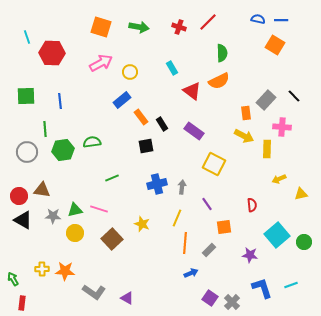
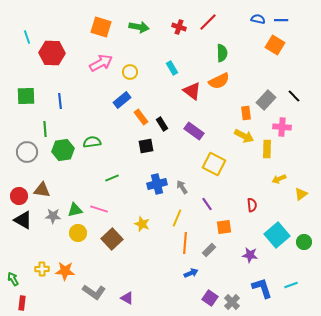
gray arrow at (182, 187): rotated 40 degrees counterclockwise
yellow triangle at (301, 194): rotated 24 degrees counterclockwise
yellow circle at (75, 233): moved 3 px right
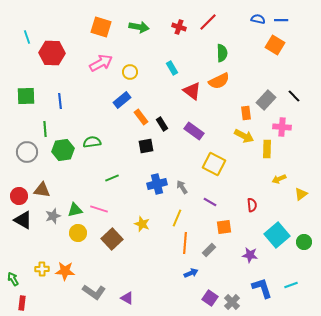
purple line at (207, 204): moved 3 px right, 2 px up; rotated 24 degrees counterclockwise
gray star at (53, 216): rotated 21 degrees counterclockwise
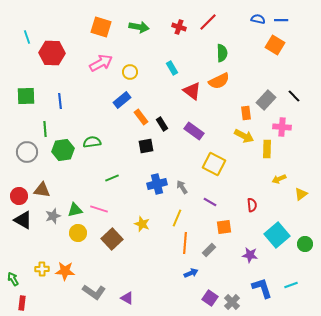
green circle at (304, 242): moved 1 px right, 2 px down
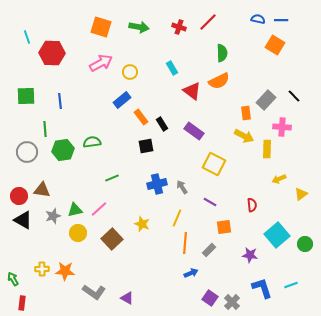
pink line at (99, 209): rotated 60 degrees counterclockwise
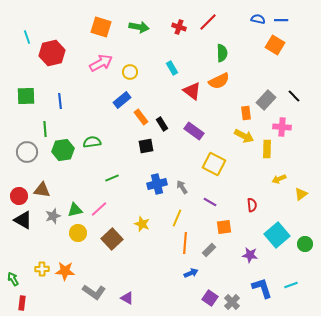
red hexagon at (52, 53): rotated 15 degrees counterclockwise
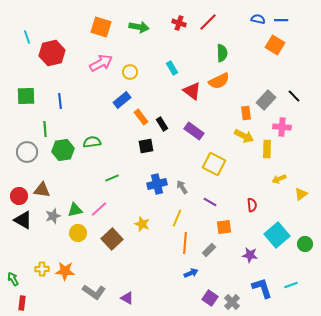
red cross at (179, 27): moved 4 px up
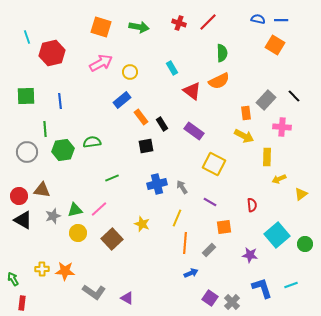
yellow rectangle at (267, 149): moved 8 px down
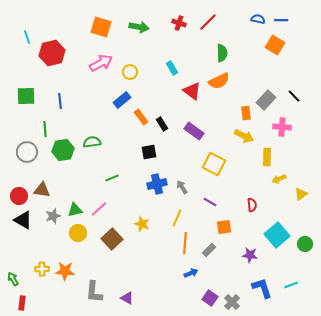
black square at (146, 146): moved 3 px right, 6 px down
gray L-shape at (94, 292): rotated 60 degrees clockwise
